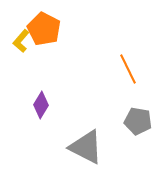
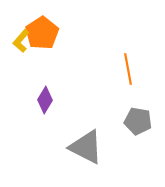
orange pentagon: moved 2 px left, 4 px down; rotated 12 degrees clockwise
orange line: rotated 16 degrees clockwise
purple diamond: moved 4 px right, 5 px up
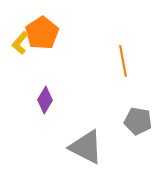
yellow L-shape: moved 1 px left, 2 px down
orange line: moved 5 px left, 8 px up
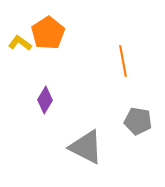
orange pentagon: moved 6 px right
yellow L-shape: rotated 85 degrees clockwise
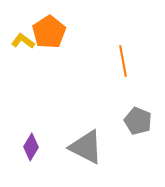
orange pentagon: moved 1 px right, 1 px up
yellow L-shape: moved 3 px right, 2 px up
purple diamond: moved 14 px left, 47 px down
gray pentagon: rotated 12 degrees clockwise
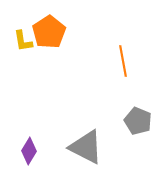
yellow L-shape: rotated 135 degrees counterclockwise
purple diamond: moved 2 px left, 4 px down
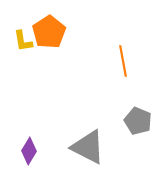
gray triangle: moved 2 px right
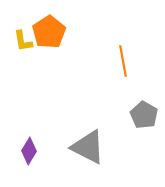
gray pentagon: moved 6 px right, 6 px up; rotated 8 degrees clockwise
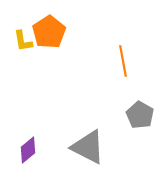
gray pentagon: moved 4 px left
purple diamond: moved 1 px left, 1 px up; rotated 20 degrees clockwise
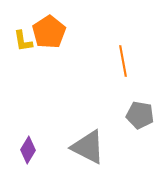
gray pentagon: rotated 20 degrees counterclockwise
purple diamond: rotated 20 degrees counterclockwise
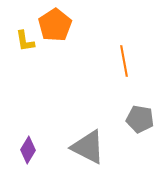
orange pentagon: moved 6 px right, 7 px up
yellow L-shape: moved 2 px right
orange line: moved 1 px right
gray pentagon: moved 4 px down
